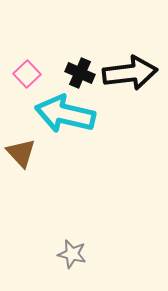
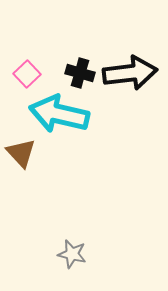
black cross: rotated 8 degrees counterclockwise
cyan arrow: moved 6 px left
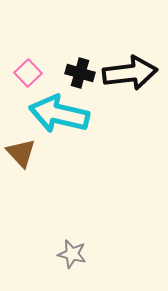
pink square: moved 1 px right, 1 px up
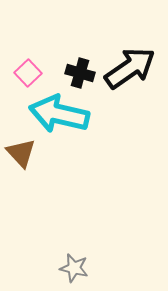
black arrow: moved 5 px up; rotated 28 degrees counterclockwise
gray star: moved 2 px right, 14 px down
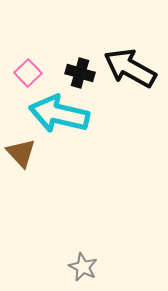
black arrow: rotated 116 degrees counterclockwise
gray star: moved 9 px right, 1 px up; rotated 12 degrees clockwise
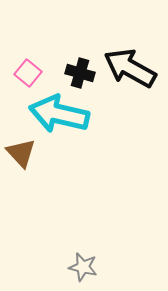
pink square: rotated 8 degrees counterclockwise
gray star: rotated 12 degrees counterclockwise
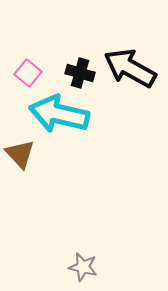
brown triangle: moved 1 px left, 1 px down
